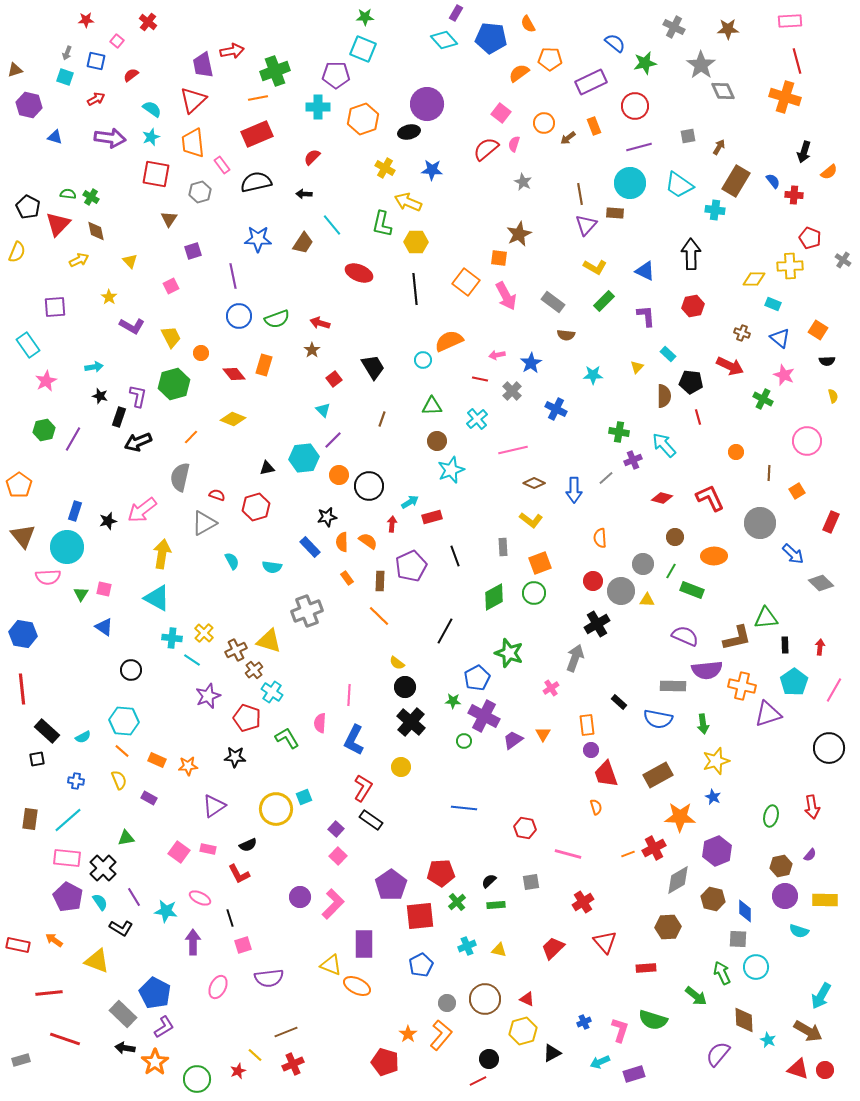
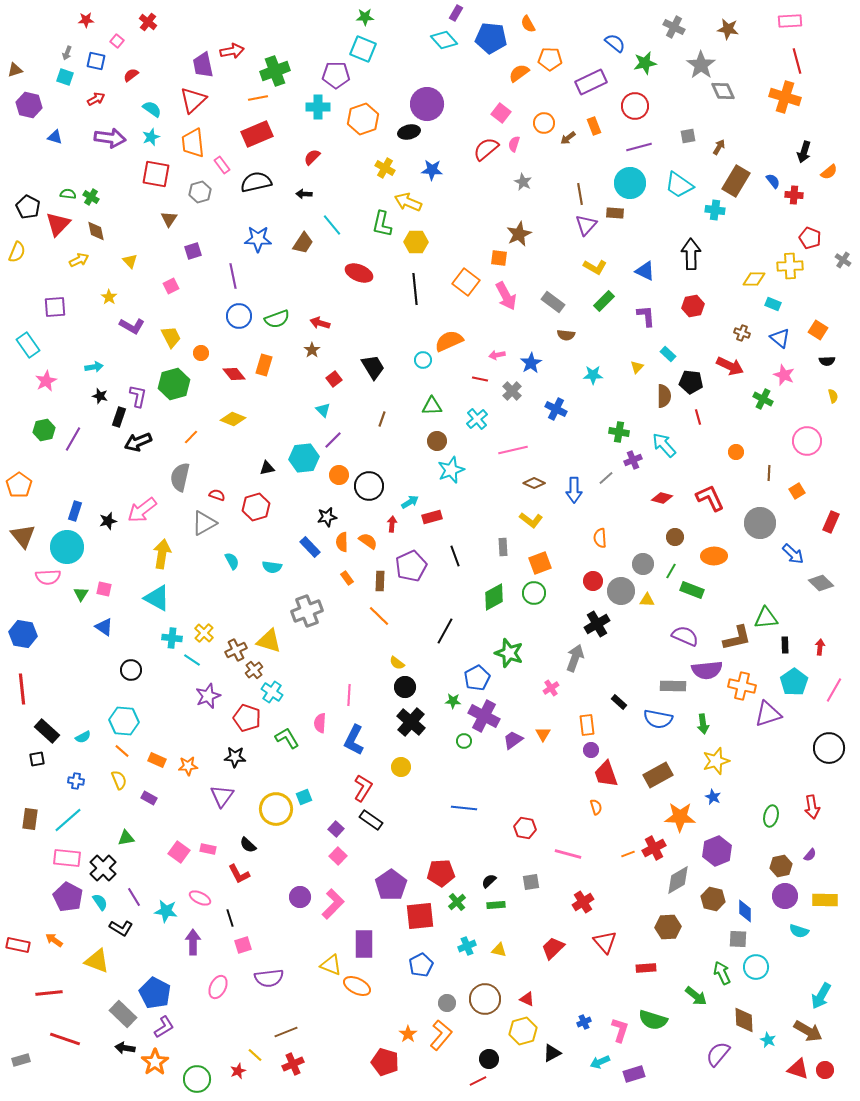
brown star at (728, 29): rotated 10 degrees clockwise
purple triangle at (214, 806): moved 8 px right, 10 px up; rotated 20 degrees counterclockwise
black semicircle at (248, 845): rotated 66 degrees clockwise
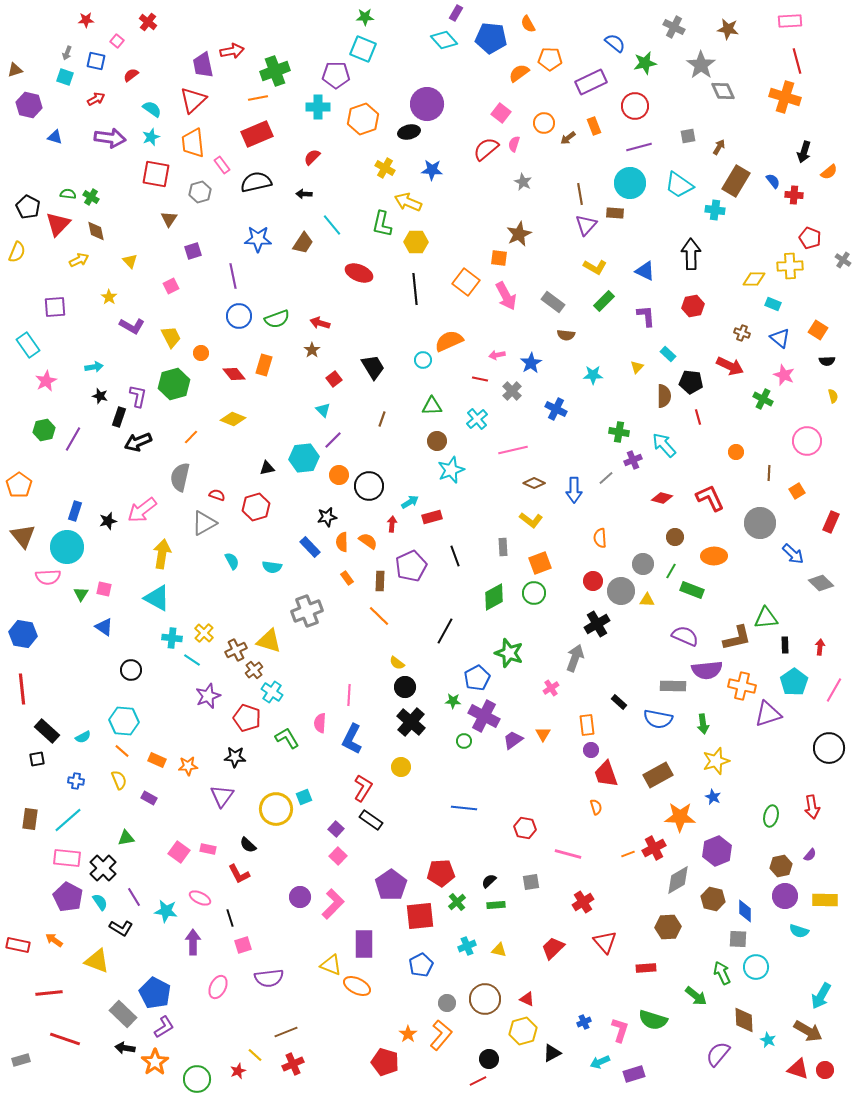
blue L-shape at (354, 740): moved 2 px left, 1 px up
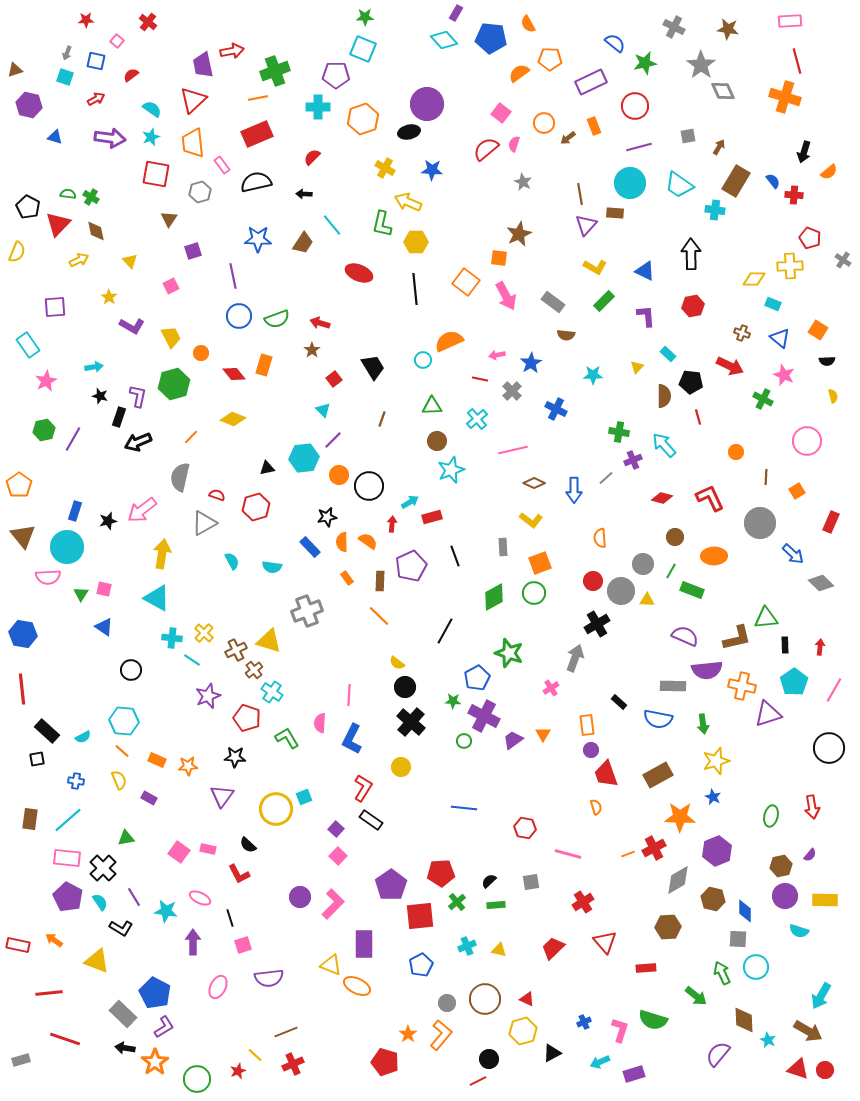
brown line at (769, 473): moved 3 px left, 4 px down
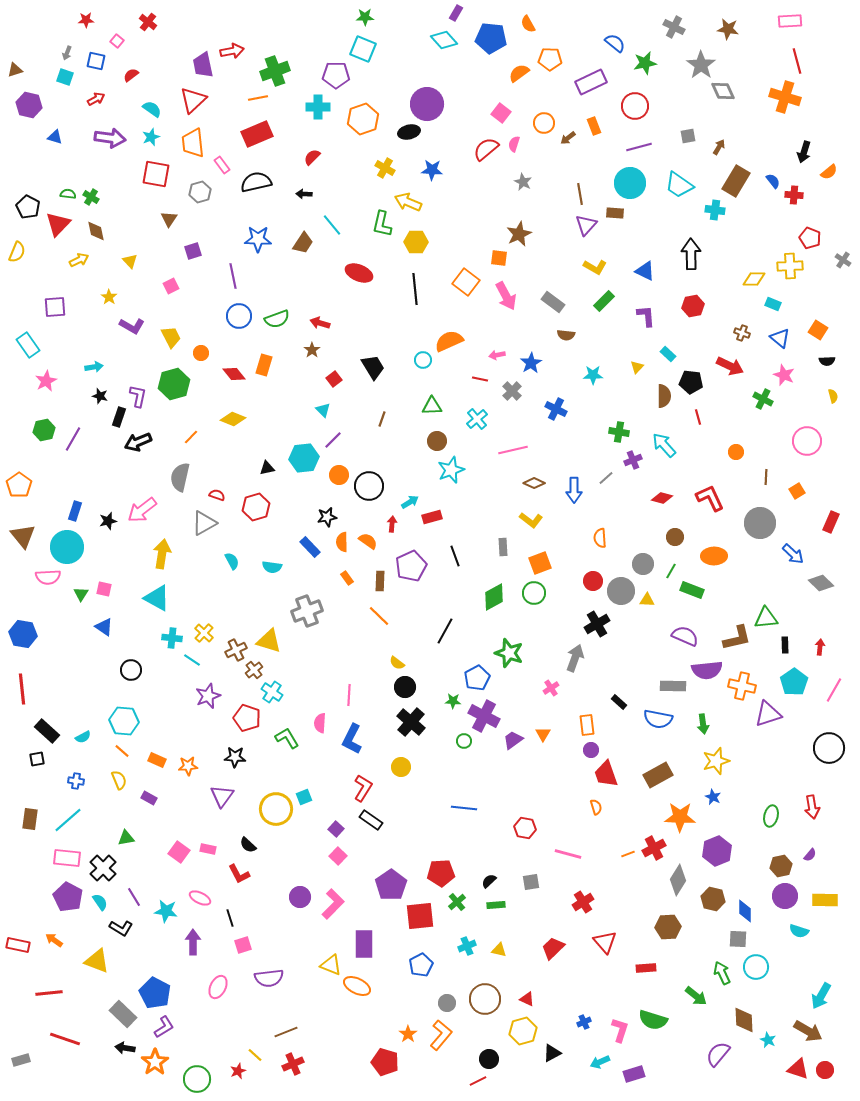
gray diamond at (678, 880): rotated 28 degrees counterclockwise
